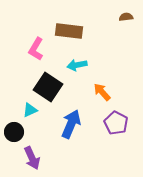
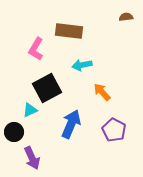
cyan arrow: moved 5 px right
black square: moved 1 px left, 1 px down; rotated 28 degrees clockwise
purple pentagon: moved 2 px left, 7 px down
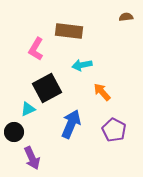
cyan triangle: moved 2 px left, 1 px up
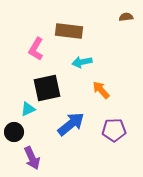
cyan arrow: moved 3 px up
black square: rotated 16 degrees clockwise
orange arrow: moved 1 px left, 2 px up
blue arrow: rotated 28 degrees clockwise
purple pentagon: rotated 30 degrees counterclockwise
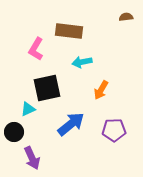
orange arrow: rotated 108 degrees counterclockwise
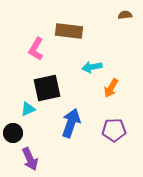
brown semicircle: moved 1 px left, 2 px up
cyan arrow: moved 10 px right, 5 px down
orange arrow: moved 10 px right, 2 px up
blue arrow: moved 1 px up; rotated 32 degrees counterclockwise
black circle: moved 1 px left, 1 px down
purple arrow: moved 2 px left, 1 px down
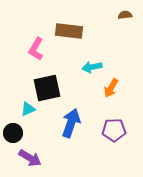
purple arrow: moved 1 px up; rotated 35 degrees counterclockwise
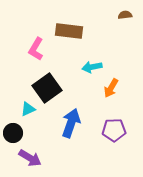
black square: rotated 24 degrees counterclockwise
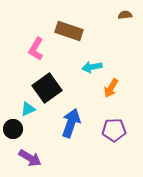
brown rectangle: rotated 12 degrees clockwise
black circle: moved 4 px up
